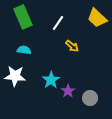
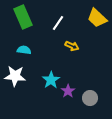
yellow arrow: rotated 16 degrees counterclockwise
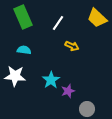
purple star: rotated 16 degrees clockwise
gray circle: moved 3 px left, 11 px down
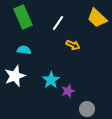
yellow arrow: moved 1 px right, 1 px up
white star: rotated 25 degrees counterclockwise
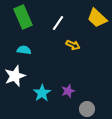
cyan star: moved 9 px left, 13 px down
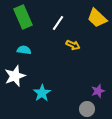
purple star: moved 30 px right
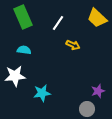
white star: rotated 15 degrees clockwise
cyan star: rotated 24 degrees clockwise
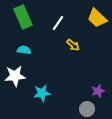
yellow arrow: rotated 16 degrees clockwise
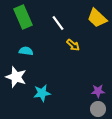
white line: rotated 70 degrees counterclockwise
cyan semicircle: moved 2 px right, 1 px down
white star: moved 1 px right, 1 px down; rotated 25 degrees clockwise
purple star: rotated 16 degrees clockwise
gray circle: moved 11 px right
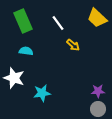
green rectangle: moved 4 px down
white star: moved 2 px left, 1 px down
